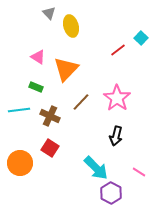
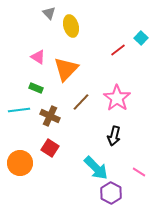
green rectangle: moved 1 px down
black arrow: moved 2 px left
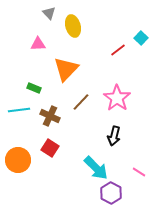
yellow ellipse: moved 2 px right
pink triangle: moved 13 px up; rotated 35 degrees counterclockwise
green rectangle: moved 2 px left
orange circle: moved 2 px left, 3 px up
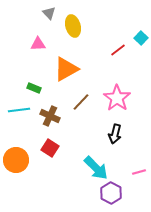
orange triangle: rotated 16 degrees clockwise
black arrow: moved 1 px right, 2 px up
orange circle: moved 2 px left
pink line: rotated 48 degrees counterclockwise
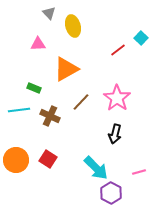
red square: moved 2 px left, 11 px down
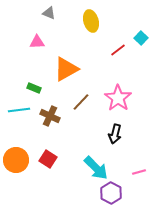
gray triangle: rotated 24 degrees counterclockwise
yellow ellipse: moved 18 px right, 5 px up
pink triangle: moved 1 px left, 2 px up
pink star: moved 1 px right
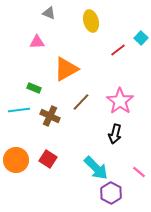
pink star: moved 2 px right, 3 px down
pink line: rotated 56 degrees clockwise
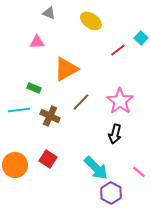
yellow ellipse: rotated 40 degrees counterclockwise
orange circle: moved 1 px left, 5 px down
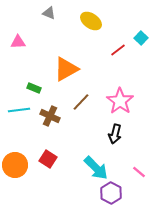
pink triangle: moved 19 px left
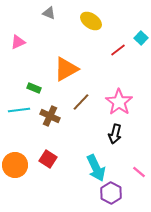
pink triangle: rotated 21 degrees counterclockwise
pink star: moved 1 px left, 1 px down
cyan arrow: rotated 20 degrees clockwise
